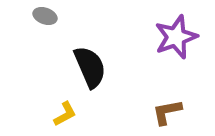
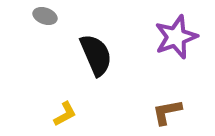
black semicircle: moved 6 px right, 12 px up
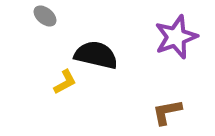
gray ellipse: rotated 20 degrees clockwise
black semicircle: rotated 54 degrees counterclockwise
yellow L-shape: moved 32 px up
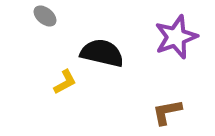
black semicircle: moved 6 px right, 2 px up
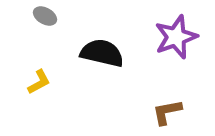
gray ellipse: rotated 10 degrees counterclockwise
yellow L-shape: moved 26 px left
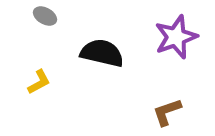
brown L-shape: rotated 8 degrees counterclockwise
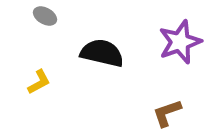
purple star: moved 4 px right, 5 px down
brown L-shape: moved 1 px down
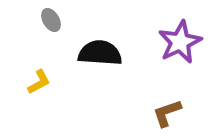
gray ellipse: moved 6 px right, 4 px down; rotated 30 degrees clockwise
purple star: rotated 6 degrees counterclockwise
black semicircle: moved 2 px left; rotated 9 degrees counterclockwise
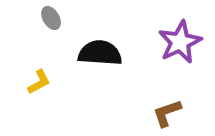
gray ellipse: moved 2 px up
